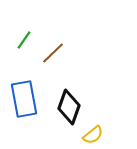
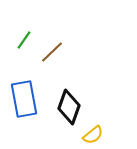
brown line: moved 1 px left, 1 px up
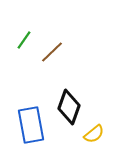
blue rectangle: moved 7 px right, 26 px down
yellow semicircle: moved 1 px right, 1 px up
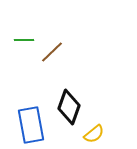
green line: rotated 54 degrees clockwise
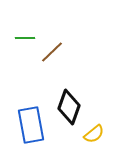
green line: moved 1 px right, 2 px up
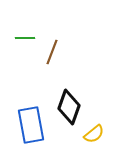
brown line: rotated 25 degrees counterclockwise
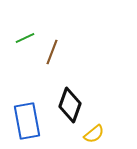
green line: rotated 24 degrees counterclockwise
black diamond: moved 1 px right, 2 px up
blue rectangle: moved 4 px left, 4 px up
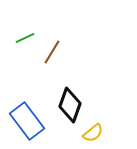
brown line: rotated 10 degrees clockwise
blue rectangle: rotated 27 degrees counterclockwise
yellow semicircle: moved 1 px left, 1 px up
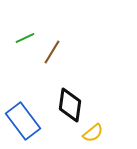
black diamond: rotated 12 degrees counterclockwise
blue rectangle: moved 4 px left
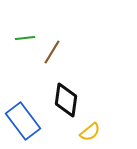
green line: rotated 18 degrees clockwise
black diamond: moved 4 px left, 5 px up
yellow semicircle: moved 3 px left, 1 px up
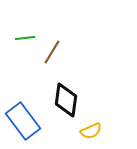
yellow semicircle: moved 1 px right, 1 px up; rotated 15 degrees clockwise
